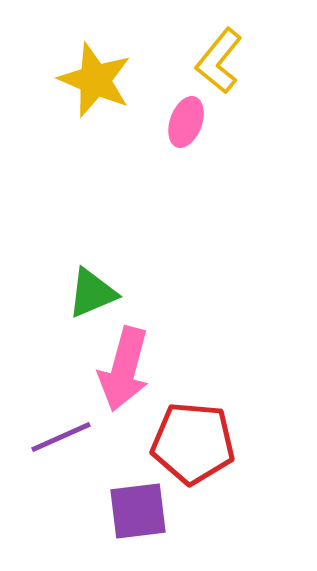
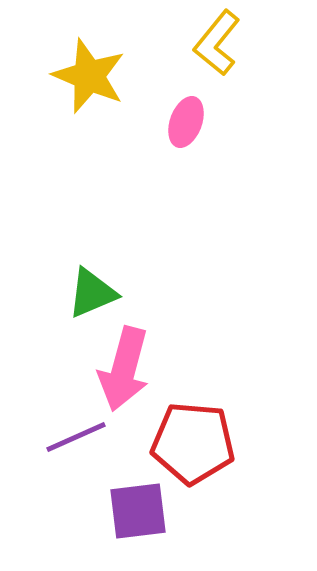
yellow L-shape: moved 2 px left, 18 px up
yellow star: moved 6 px left, 4 px up
purple line: moved 15 px right
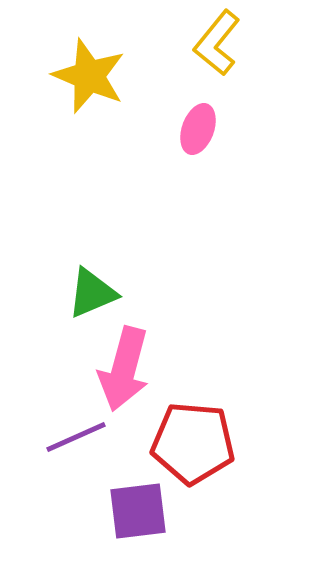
pink ellipse: moved 12 px right, 7 px down
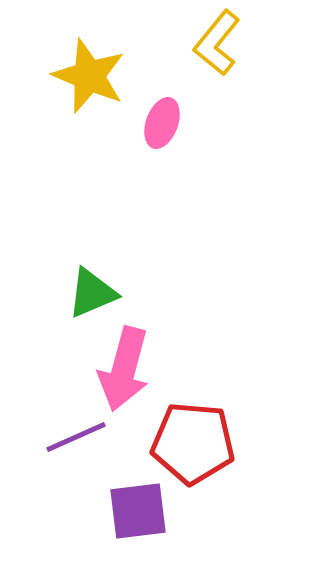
pink ellipse: moved 36 px left, 6 px up
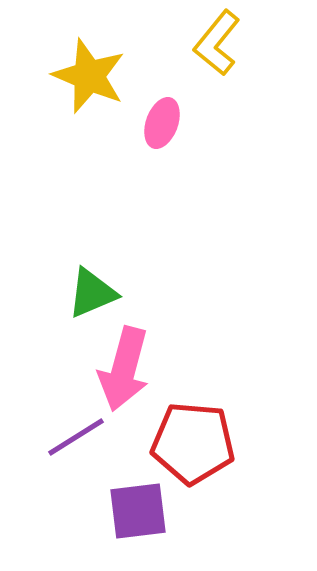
purple line: rotated 8 degrees counterclockwise
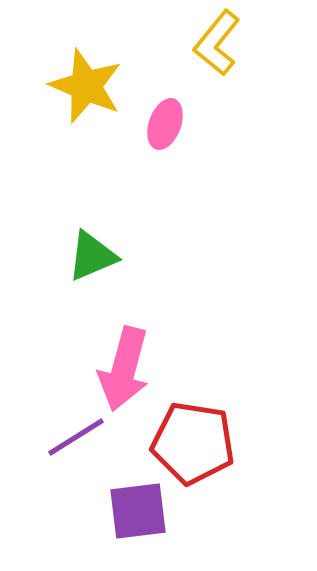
yellow star: moved 3 px left, 10 px down
pink ellipse: moved 3 px right, 1 px down
green triangle: moved 37 px up
red pentagon: rotated 4 degrees clockwise
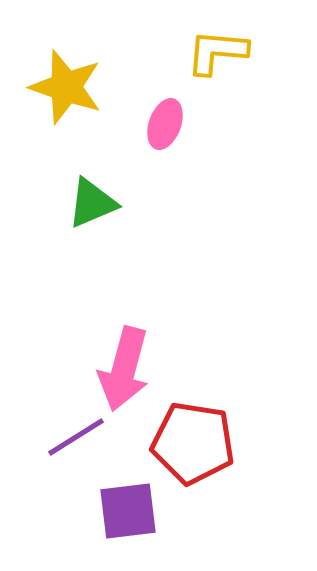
yellow L-shape: moved 9 px down; rotated 56 degrees clockwise
yellow star: moved 20 px left, 1 px down; rotated 4 degrees counterclockwise
green triangle: moved 53 px up
purple square: moved 10 px left
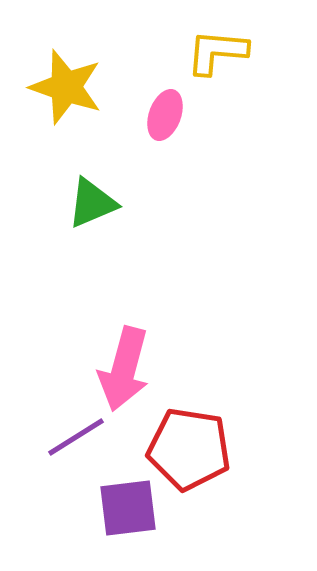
pink ellipse: moved 9 px up
red pentagon: moved 4 px left, 6 px down
purple square: moved 3 px up
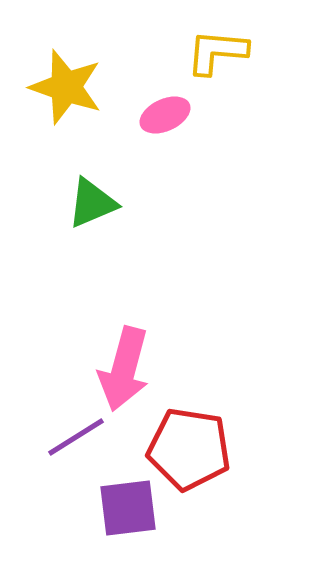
pink ellipse: rotated 45 degrees clockwise
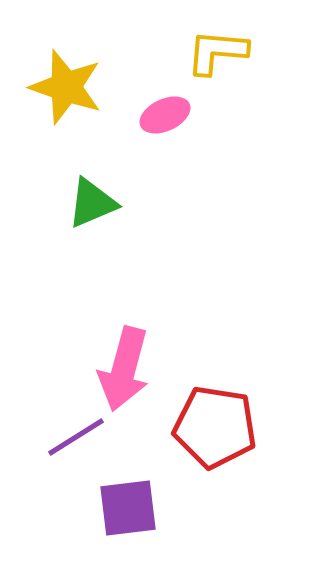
red pentagon: moved 26 px right, 22 px up
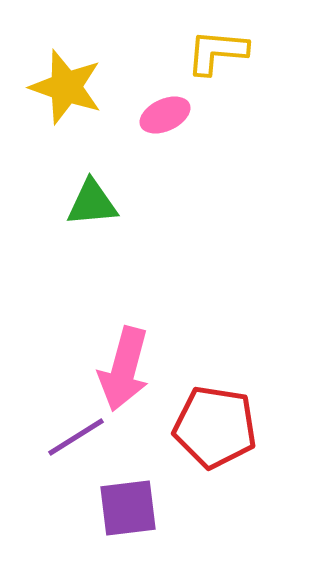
green triangle: rotated 18 degrees clockwise
